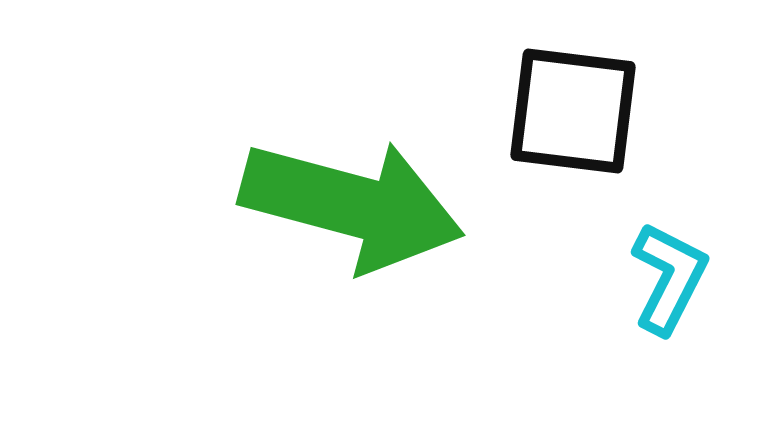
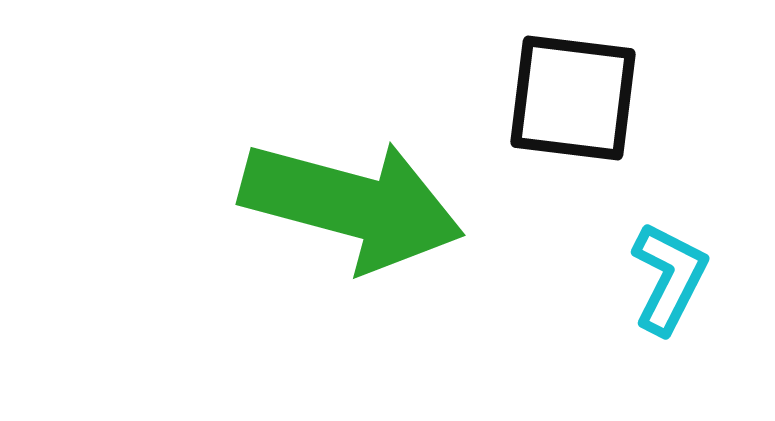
black square: moved 13 px up
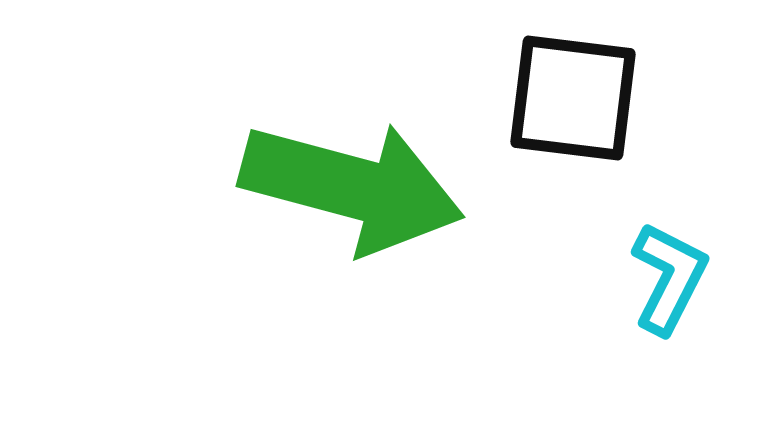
green arrow: moved 18 px up
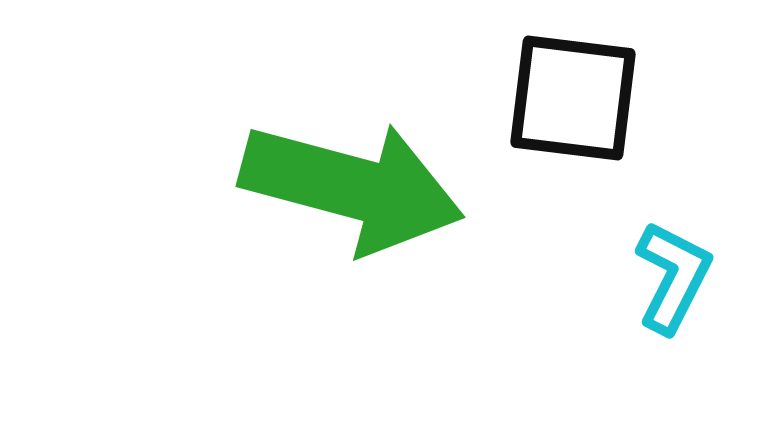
cyan L-shape: moved 4 px right, 1 px up
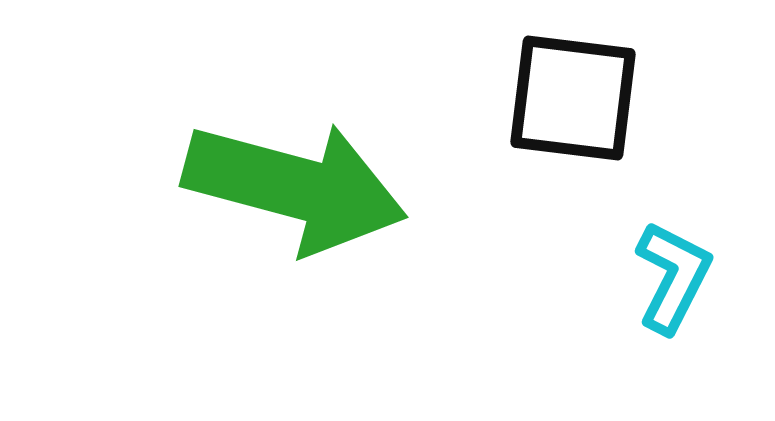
green arrow: moved 57 px left
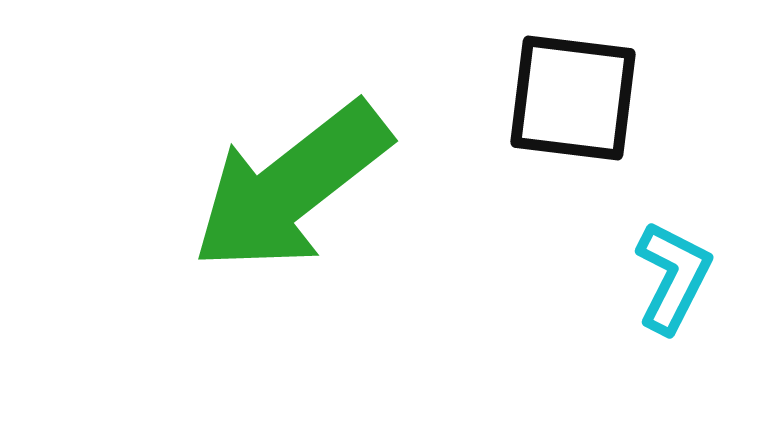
green arrow: moved 4 px left; rotated 127 degrees clockwise
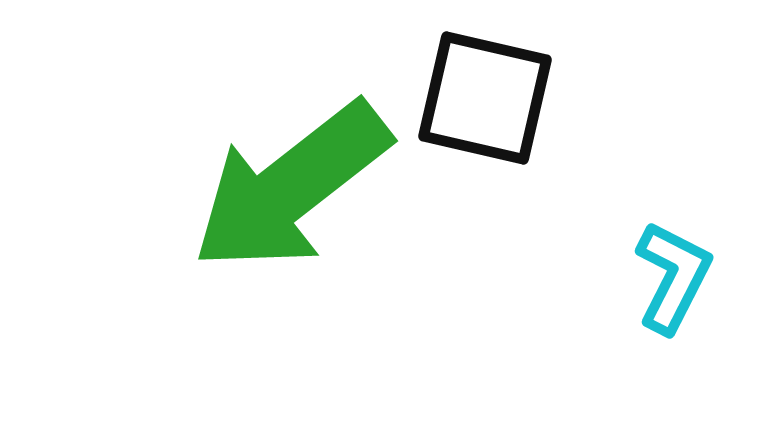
black square: moved 88 px left; rotated 6 degrees clockwise
